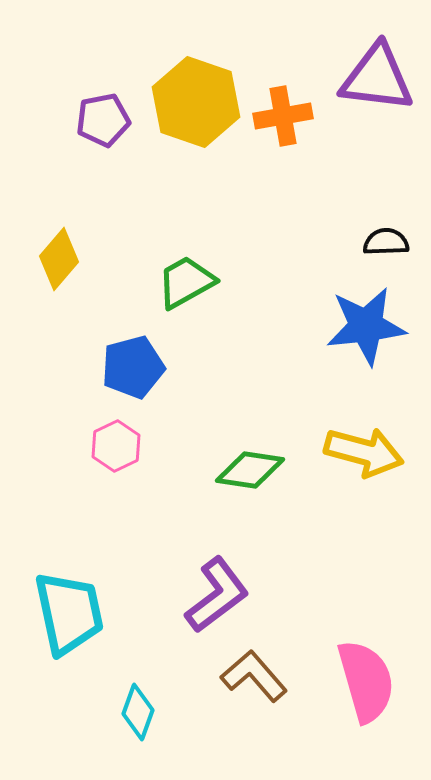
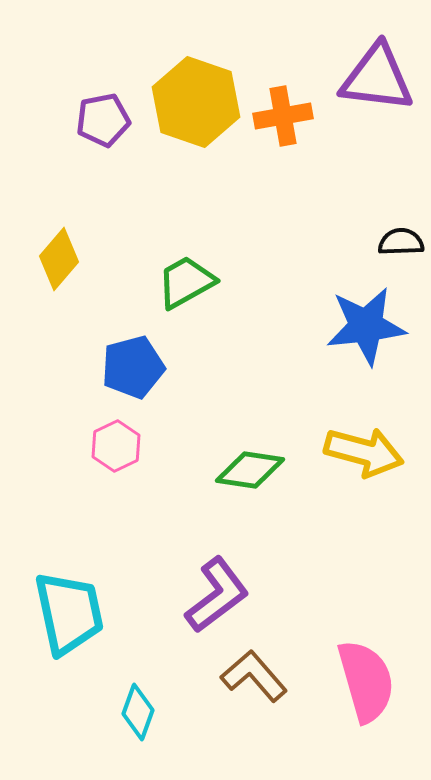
black semicircle: moved 15 px right
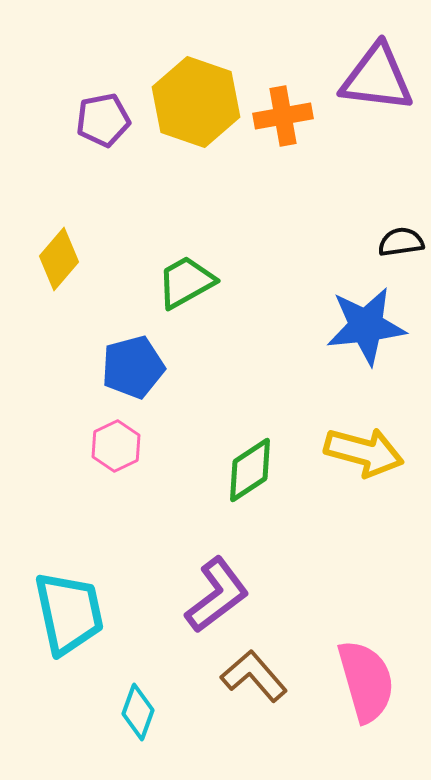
black semicircle: rotated 6 degrees counterclockwise
green diamond: rotated 42 degrees counterclockwise
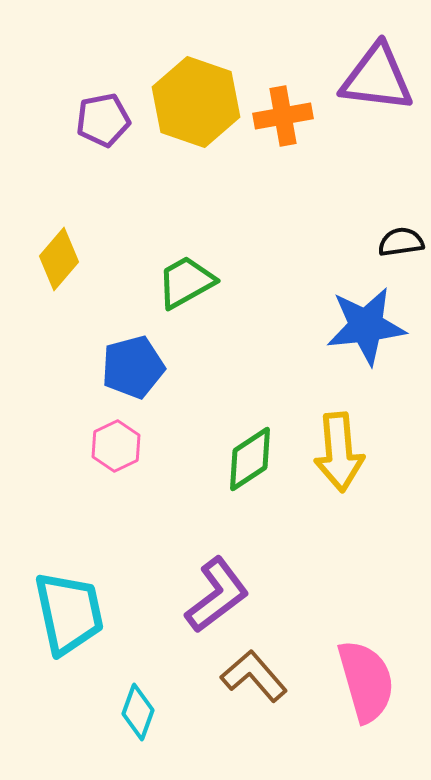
yellow arrow: moved 25 px left; rotated 70 degrees clockwise
green diamond: moved 11 px up
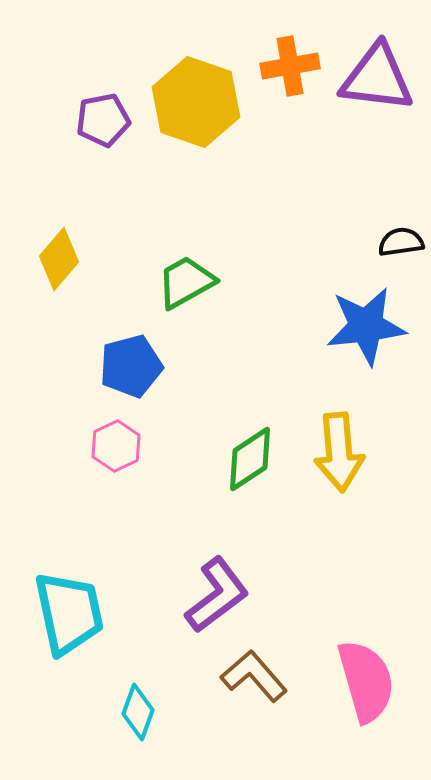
orange cross: moved 7 px right, 50 px up
blue pentagon: moved 2 px left, 1 px up
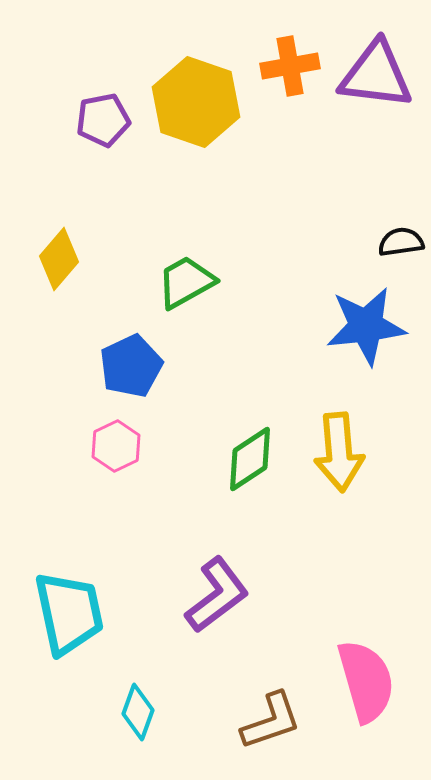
purple triangle: moved 1 px left, 3 px up
blue pentagon: rotated 10 degrees counterclockwise
brown L-shape: moved 17 px right, 45 px down; rotated 112 degrees clockwise
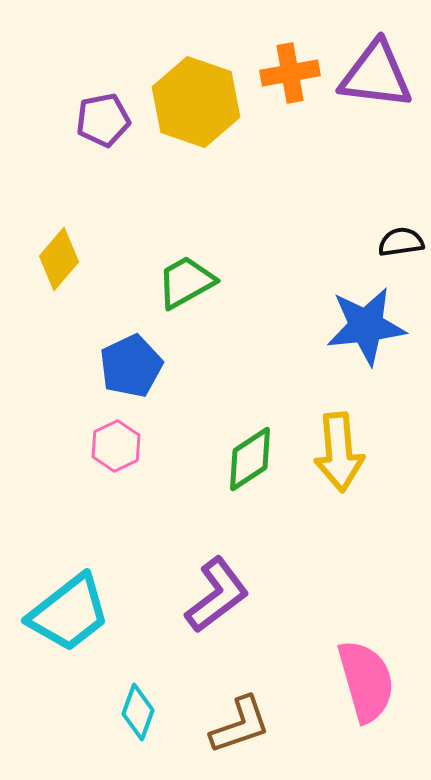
orange cross: moved 7 px down
cyan trapezoid: rotated 64 degrees clockwise
brown L-shape: moved 31 px left, 4 px down
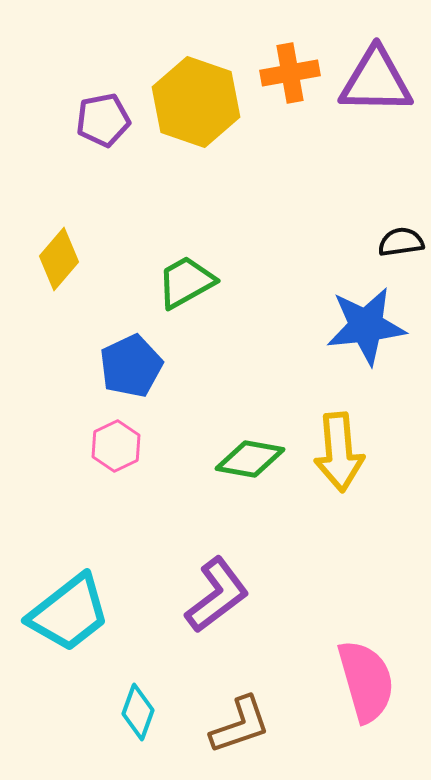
purple triangle: moved 6 px down; rotated 6 degrees counterclockwise
green diamond: rotated 44 degrees clockwise
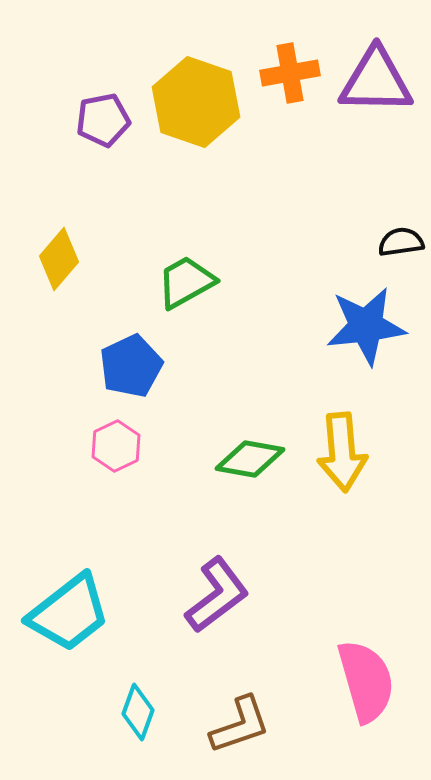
yellow arrow: moved 3 px right
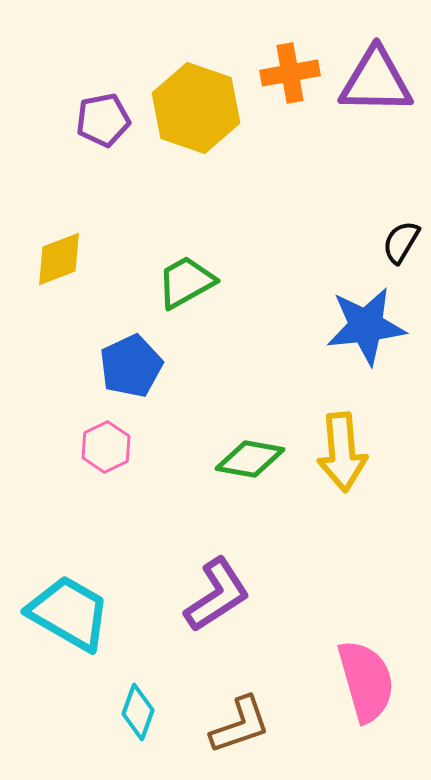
yellow hexagon: moved 6 px down
black semicircle: rotated 51 degrees counterclockwise
yellow diamond: rotated 28 degrees clockwise
pink hexagon: moved 10 px left, 1 px down
purple L-shape: rotated 4 degrees clockwise
cyan trapezoid: rotated 112 degrees counterclockwise
